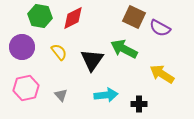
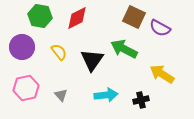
red diamond: moved 4 px right
black cross: moved 2 px right, 4 px up; rotated 14 degrees counterclockwise
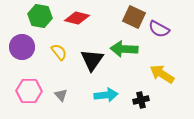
red diamond: rotated 40 degrees clockwise
purple semicircle: moved 1 px left, 1 px down
green arrow: rotated 24 degrees counterclockwise
pink hexagon: moved 3 px right, 3 px down; rotated 15 degrees clockwise
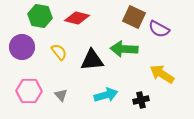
black triangle: rotated 50 degrees clockwise
cyan arrow: rotated 10 degrees counterclockwise
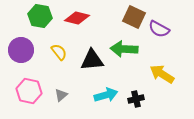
purple circle: moved 1 px left, 3 px down
pink hexagon: rotated 10 degrees clockwise
gray triangle: rotated 32 degrees clockwise
black cross: moved 5 px left, 1 px up
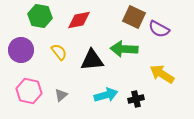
red diamond: moved 2 px right, 2 px down; rotated 25 degrees counterclockwise
